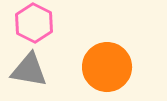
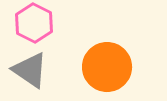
gray triangle: moved 1 px right; rotated 24 degrees clockwise
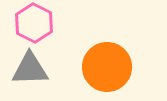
gray triangle: moved 1 px up; rotated 36 degrees counterclockwise
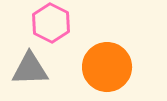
pink hexagon: moved 17 px right
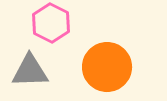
gray triangle: moved 2 px down
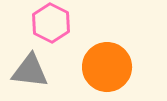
gray triangle: rotated 9 degrees clockwise
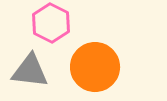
orange circle: moved 12 px left
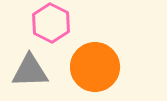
gray triangle: rotated 9 degrees counterclockwise
